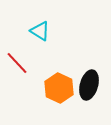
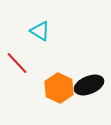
black ellipse: rotated 52 degrees clockwise
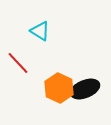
red line: moved 1 px right
black ellipse: moved 4 px left, 4 px down
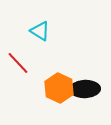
black ellipse: rotated 20 degrees clockwise
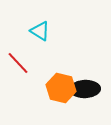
orange hexagon: moved 2 px right; rotated 12 degrees counterclockwise
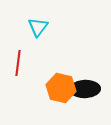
cyan triangle: moved 2 px left, 4 px up; rotated 35 degrees clockwise
red line: rotated 50 degrees clockwise
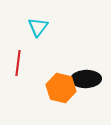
black ellipse: moved 1 px right, 10 px up
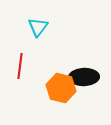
red line: moved 2 px right, 3 px down
black ellipse: moved 2 px left, 2 px up
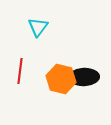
red line: moved 5 px down
orange hexagon: moved 9 px up
